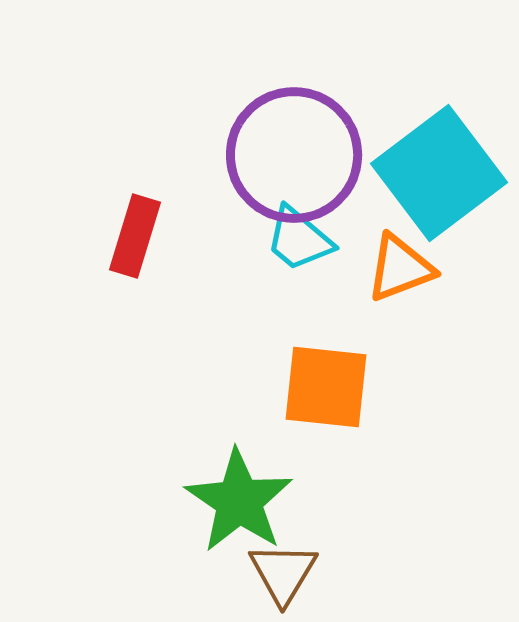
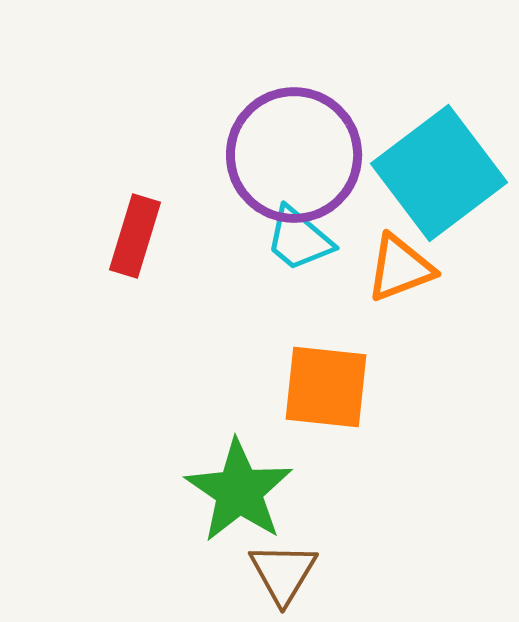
green star: moved 10 px up
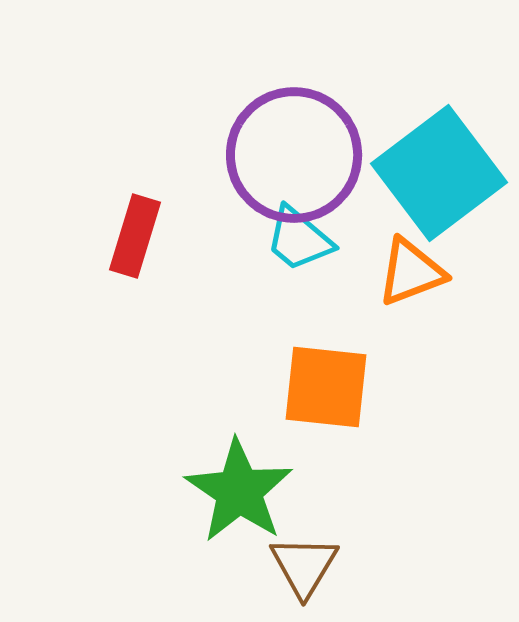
orange triangle: moved 11 px right, 4 px down
brown triangle: moved 21 px right, 7 px up
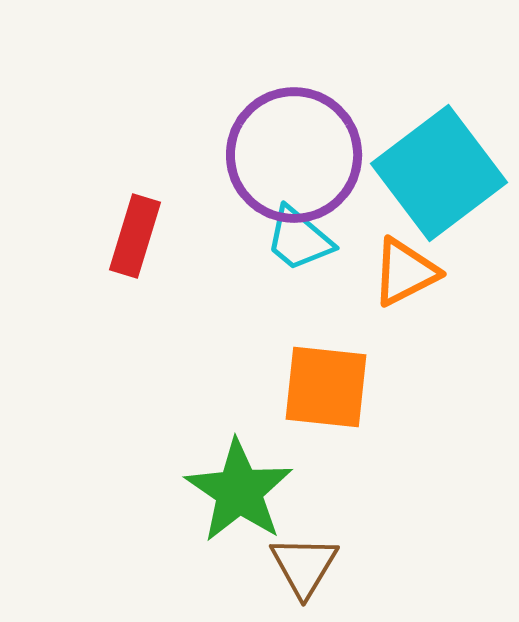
orange triangle: moved 6 px left; rotated 6 degrees counterclockwise
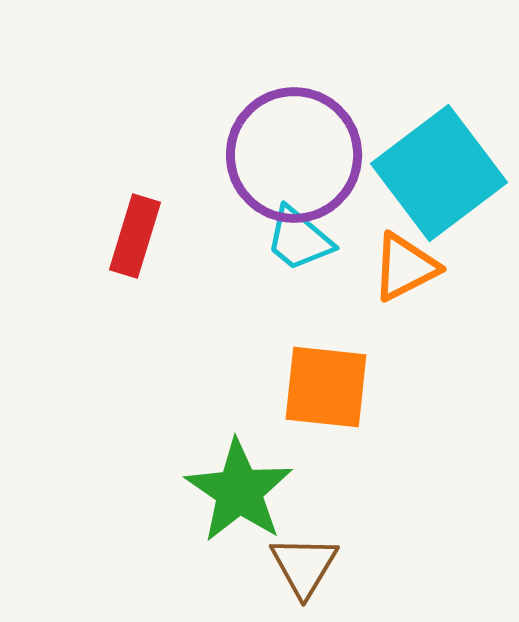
orange triangle: moved 5 px up
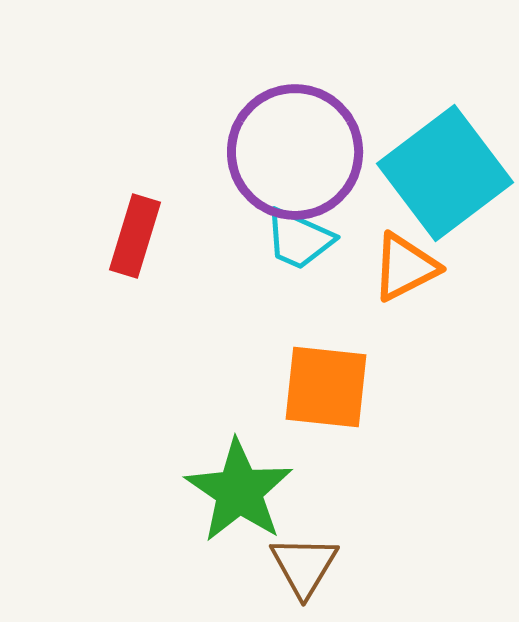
purple circle: moved 1 px right, 3 px up
cyan square: moved 6 px right
cyan trapezoid: rotated 16 degrees counterclockwise
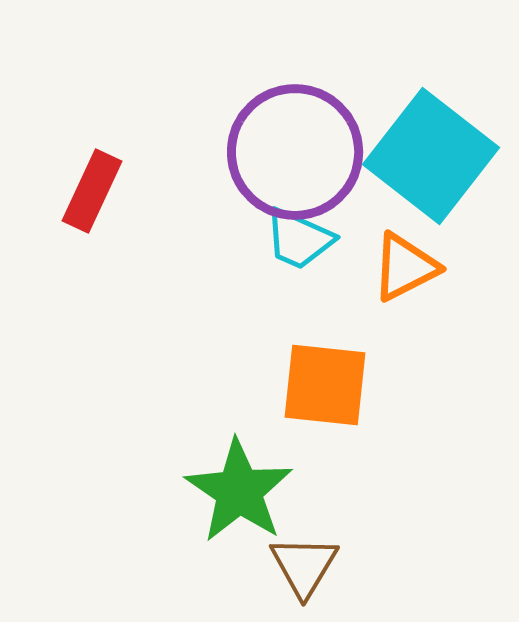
cyan square: moved 14 px left, 17 px up; rotated 15 degrees counterclockwise
red rectangle: moved 43 px left, 45 px up; rotated 8 degrees clockwise
orange square: moved 1 px left, 2 px up
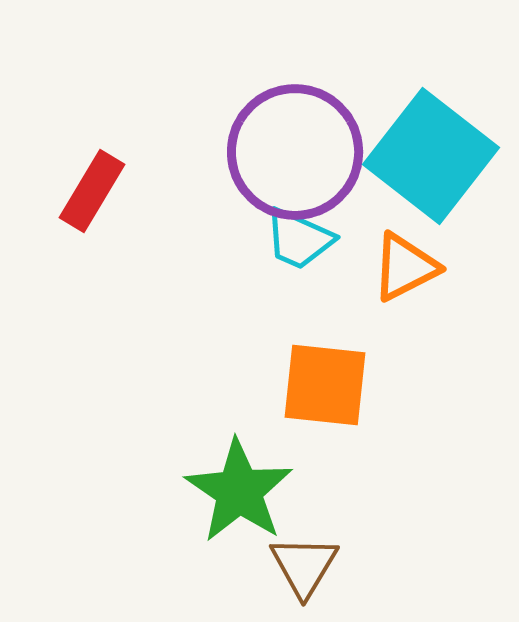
red rectangle: rotated 6 degrees clockwise
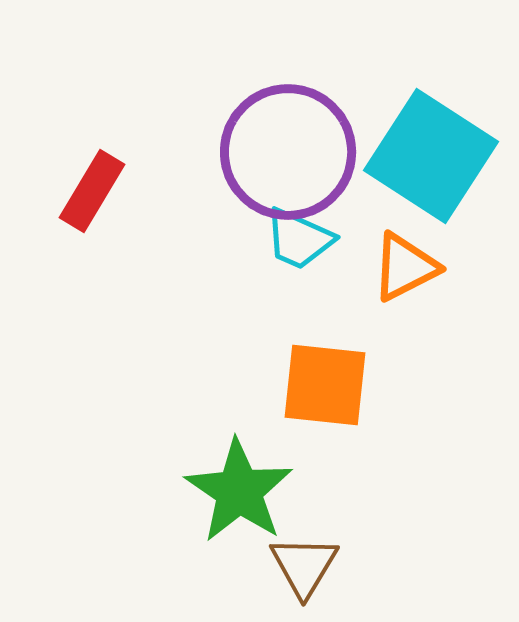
purple circle: moved 7 px left
cyan square: rotated 5 degrees counterclockwise
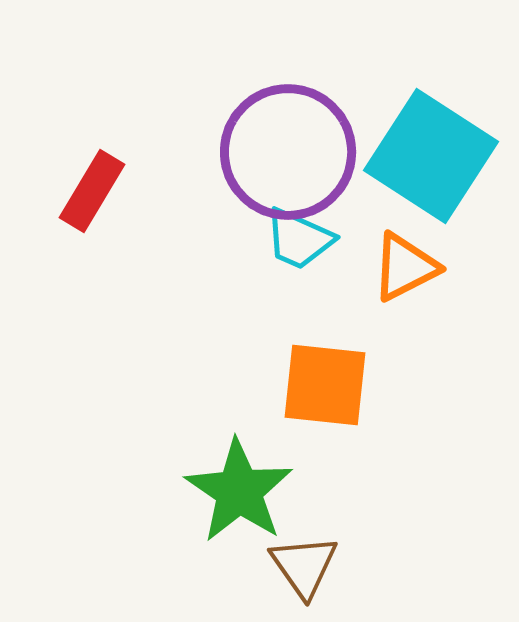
brown triangle: rotated 6 degrees counterclockwise
